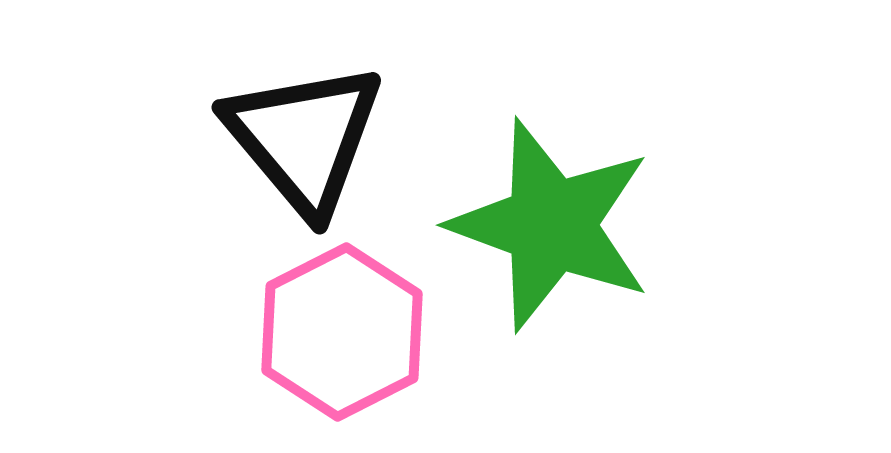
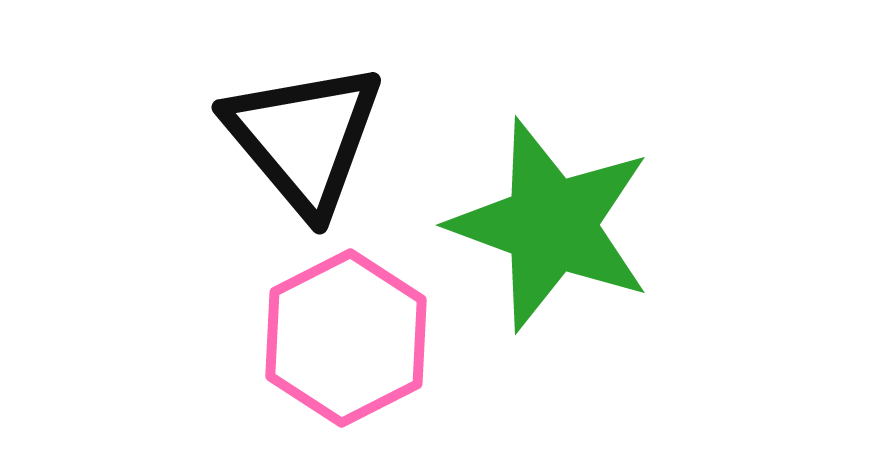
pink hexagon: moved 4 px right, 6 px down
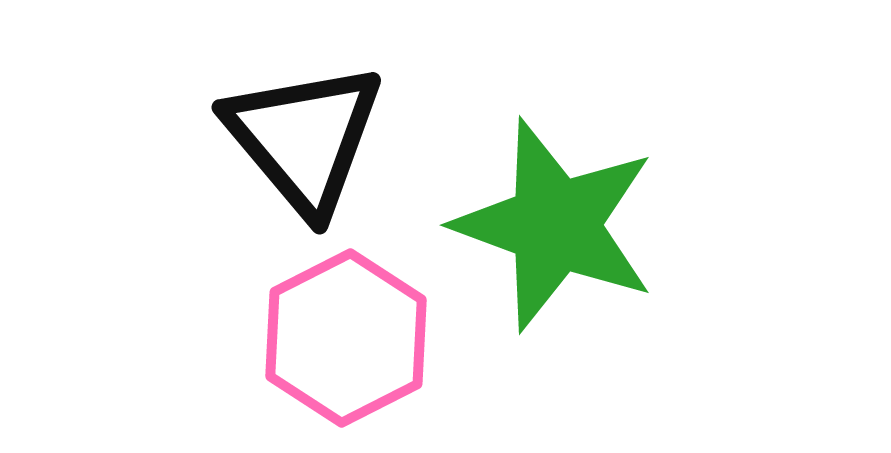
green star: moved 4 px right
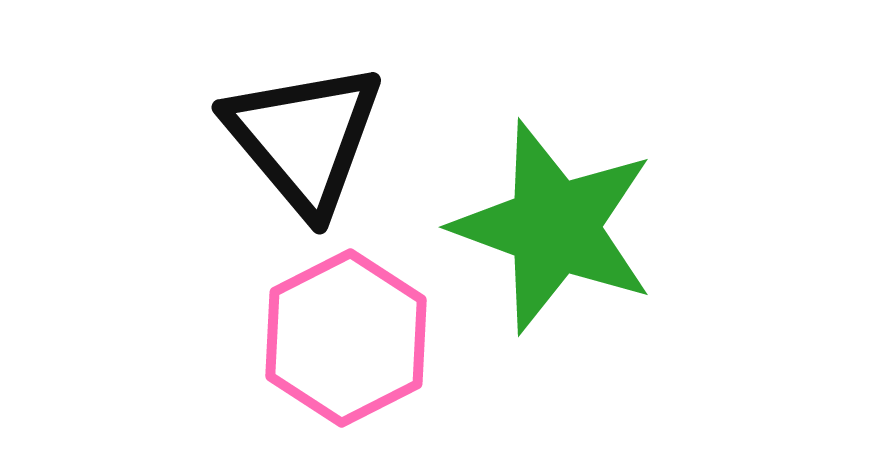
green star: moved 1 px left, 2 px down
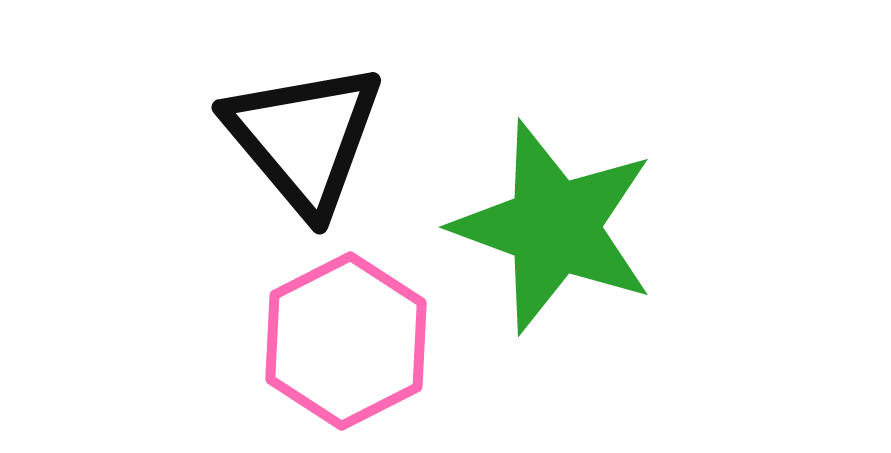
pink hexagon: moved 3 px down
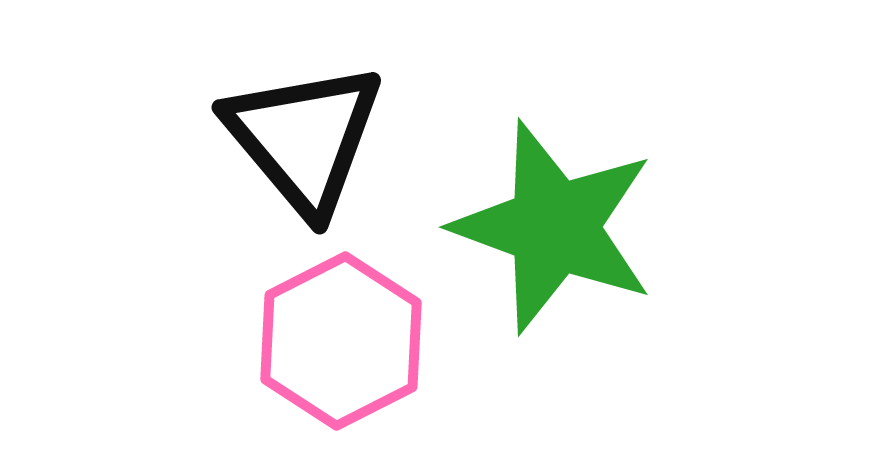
pink hexagon: moved 5 px left
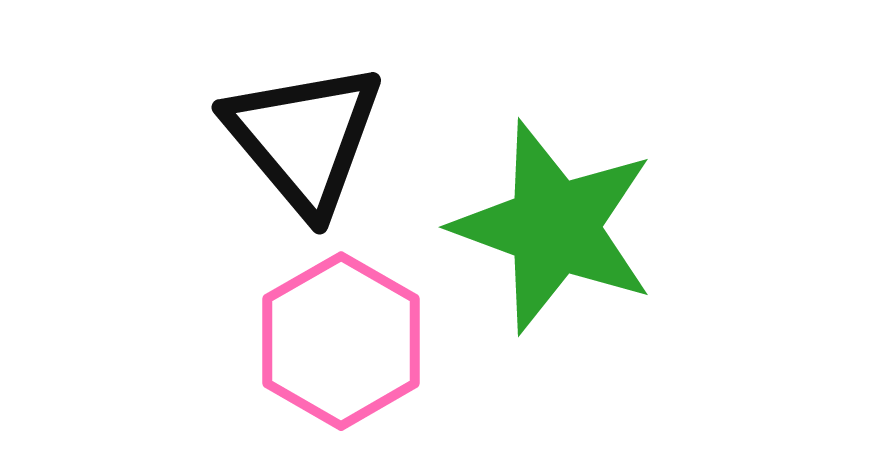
pink hexagon: rotated 3 degrees counterclockwise
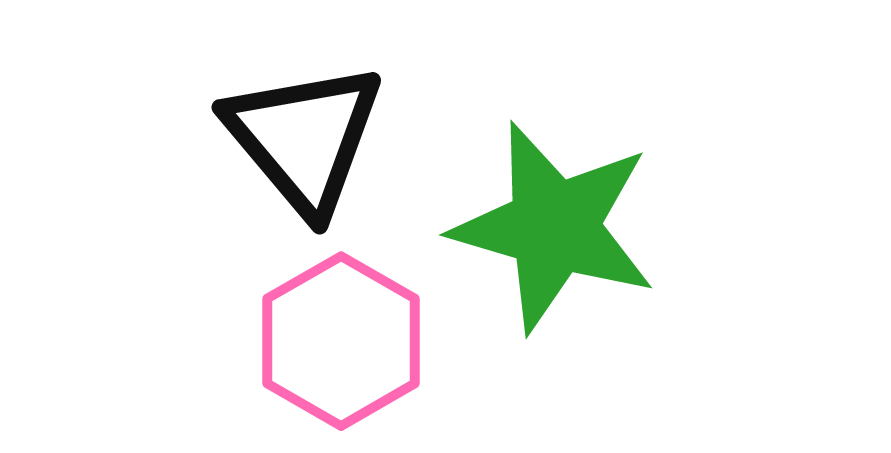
green star: rotated 4 degrees counterclockwise
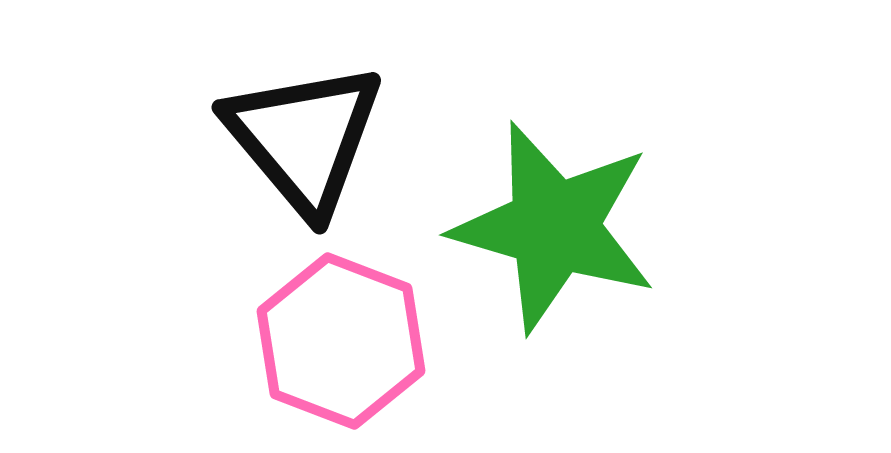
pink hexagon: rotated 9 degrees counterclockwise
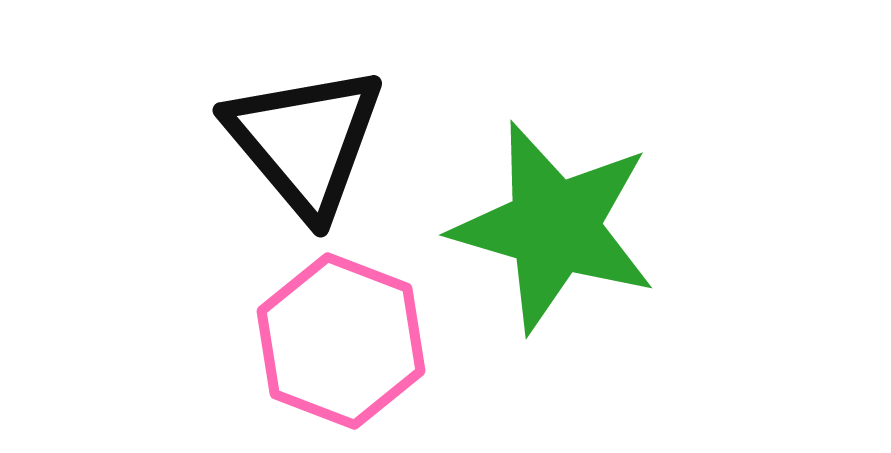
black triangle: moved 1 px right, 3 px down
